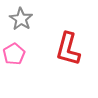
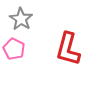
pink pentagon: moved 5 px up; rotated 15 degrees counterclockwise
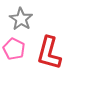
red L-shape: moved 19 px left, 4 px down
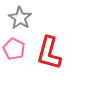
gray star: moved 1 px left, 1 px up
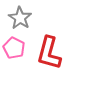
pink pentagon: moved 1 px up
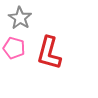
pink pentagon: rotated 10 degrees counterclockwise
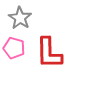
red L-shape: rotated 16 degrees counterclockwise
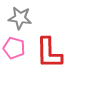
gray star: rotated 25 degrees counterclockwise
